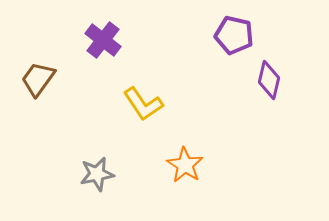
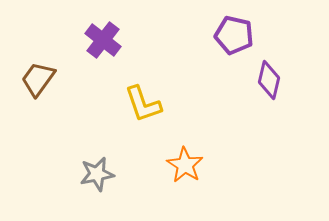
yellow L-shape: rotated 15 degrees clockwise
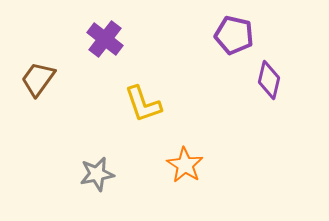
purple cross: moved 2 px right, 1 px up
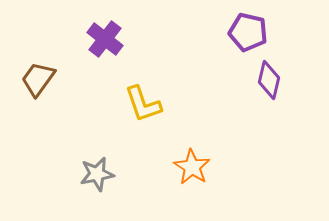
purple pentagon: moved 14 px right, 3 px up
orange star: moved 7 px right, 2 px down
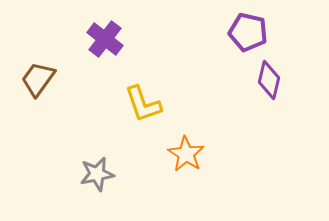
orange star: moved 6 px left, 13 px up
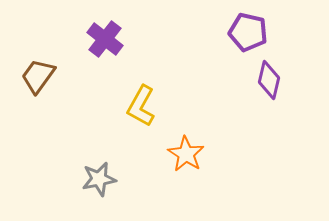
brown trapezoid: moved 3 px up
yellow L-shape: moved 2 px left, 2 px down; rotated 48 degrees clockwise
gray star: moved 2 px right, 5 px down
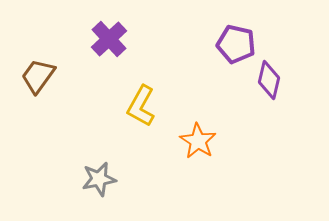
purple pentagon: moved 12 px left, 12 px down
purple cross: moved 4 px right; rotated 9 degrees clockwise
orange star: moved 12 px right, 13 px up
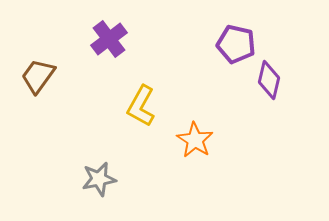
purple cross: rotated 6 degrees clockwise
orange star: moved 3 px left, 1 px up
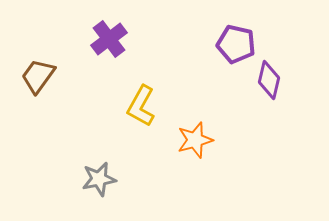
orange star: rotated 24 degrees clockwise
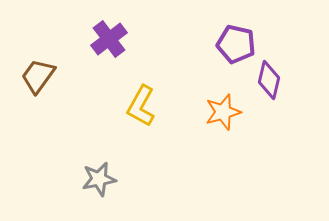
orange star: moved 28 px right, 28 px up
